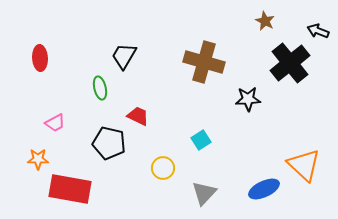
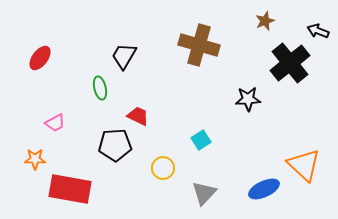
brown star: rotated 24 degrees clockwise
red ellipse: rotated 40 degrees clockwise
brown cross: moved 5 px left, 17 px up
black pentagon: moved 6 px right, 2 px down; rotated 16 degrees counterclockwise
orange star: moved 3 px left
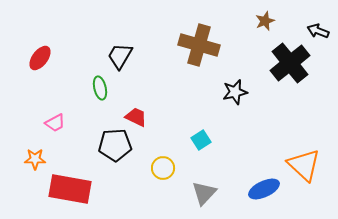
black trapezoid: moved 4 px left
black star: moved 13 px left, 7 px up; rotated 10 degrees counterclockwise
red trapezoid: moved 2 px left, 1 px down
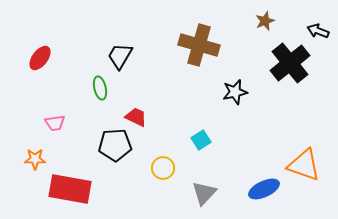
pink trapezoid: rotated 20 degrees clockwise
orange triangle: rotated 24 degrees counterclockwise
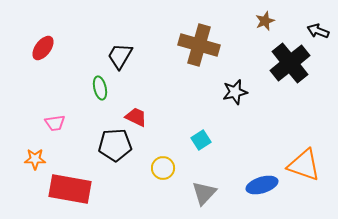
red ellipse: moved 3 px right, 10 px up
blue ellipse: moved 2 px left, 4 px up; rotated 8 degrees clockwise
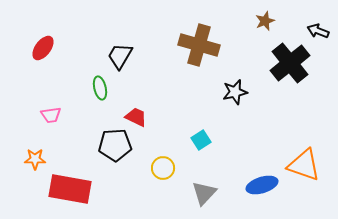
pink trapezoid: moved 4 px left, 8 px up
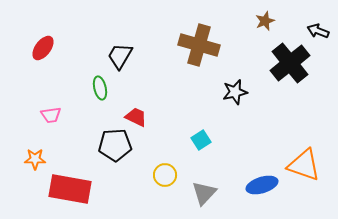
yellow circle: moved 2 px right, 7 px down
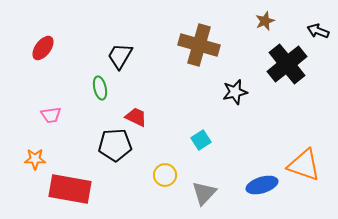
black cross: moved 3 px left, 1 px down
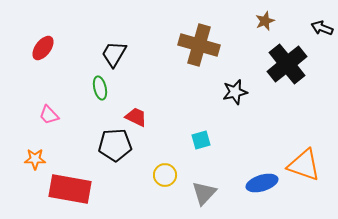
black arrow: moved 4 px right, 3 px up
black trapezoid: moved 6 px left, 2 px up
pink trapezoid: moved 2 px left; rotated 55 degrees clockwise
cyan square: rotated 18 degrees clockwise
blue ellipse: moved 2 px up
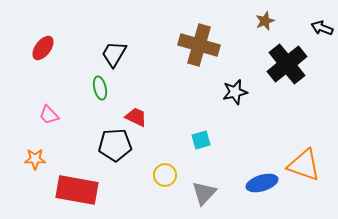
red rectangle: moved 7 px right, 1 px down
